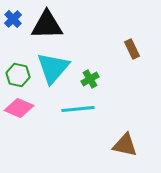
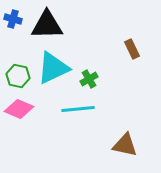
blue cross: rotated 30 degrees counterclockwise
cyan triangle: rotated 24 degrees clockwise
green hexagon: moved 1 px down
green cross: moved 1 px left
pink diamond: moved 1 px down
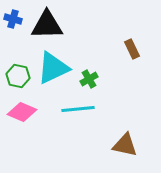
pink diamond: moved 3 px right, 3 px down
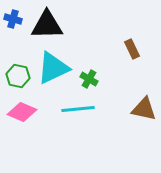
green cross: rotated 30 degrees counterclockwise
brown triangle: moved 19 px right, 36 px up
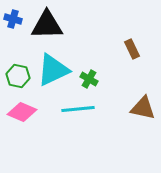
cyan triangle: moved 2 px down
brown triangle: moved 1 px left, 1 px up
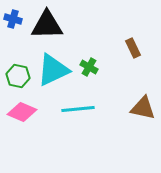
brown rectangle: moved 1 px right, 1 px up
green cross: moved 12 px up
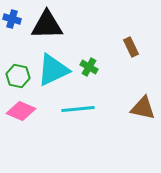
blue cross: moved 1 px left
brown rectangle: moved 2 px left, 1 px up
pink diamond: moved 1 px left, 1 px up
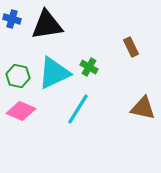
black triangle: rotated 8 degrees counterclockwise
cyan triangle: moved 1 px right, 3 px down
cyan line: rotated 52 degrees counterclockwise
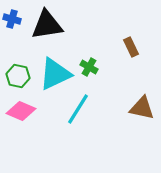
cyan triangle: moved 1 px right, 1 px down
brown triangle: moved 1 px left
